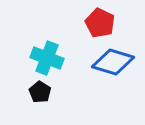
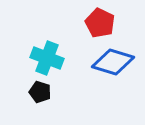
black pentagon: rotated 15 degrees counterclockwise
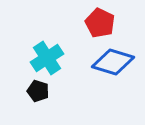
cyan cross: rotated 36 degrees clockwise
black pentagon: moved 2 px left, 1 px up
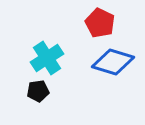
black pentagon: rotated 25 degrees counterclockwise
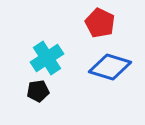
blue diamond: moved 3 px left, 5 px down
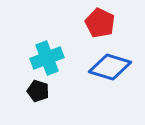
cyan cross: rotated 12 degrees clockwise
black pentagon: rotated 25 degrees clockwise
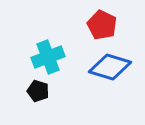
red pentagon: moved 2 px right, 2 px down
cyan cross: moved 1 px right, 1 px up
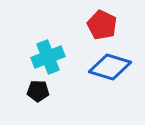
black pentagon: rotated 15 degrees counterclockwise
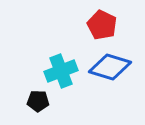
cyan cross: moved 13 px right, 14 px down
black pentagon: moved 10 px down
